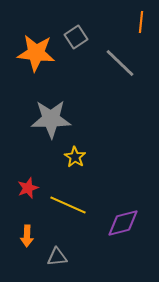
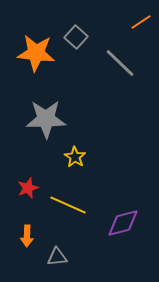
orange line: rotated 50 degrees clockwise
gray square: rotated 15 degrees counterclockwise
gray star: moved 5 px left
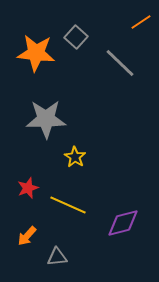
orange arrow: rotated 40 degrees clockwise
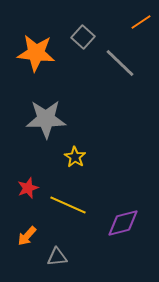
gray square: moved 7 px right
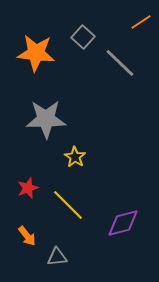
yellow line: rotated 21 degrees clockwise
orange arrow: rotated 80 degrees counterclockwise
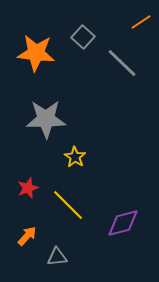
gray line: moved 2 px right
orange arrow: rotated 100 degrees counterclockwise
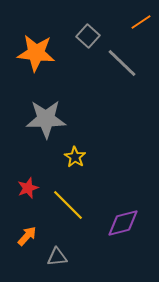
gray square: moved 5 px right, 1 px up
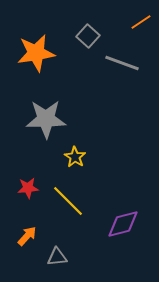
orange star: rotated 15 degrees counterclockwise
gray line: rotated 24 degrees counterclockwise
red star: rotated 15 degrees clockwise
yellow line: moved 4 px up
purple diamond: moved 1 px down
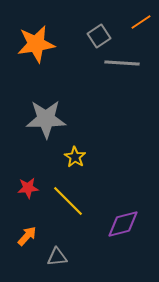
gray square: moved 11 px right; rotated 15 degrees clockwise
orange star: moved 9 px up
gray line: rotated 16 degrees counterclockwise
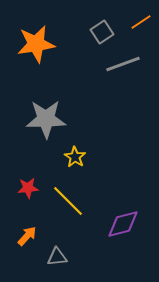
gray square: moved 3 px right, 4 px up
gray line: moved 1 px right, 1 px down; rotated 24 degrees counterclockwise
